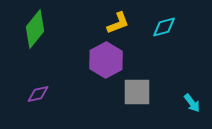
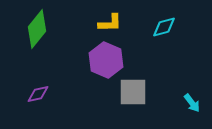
yellow L-shape: moved 8 px left; rotated 20 degrees clockwise
green diamond: moved 2 px right
purple hexagon: rotated 8 degrees counterclockwise
gray square: moved 4 px left
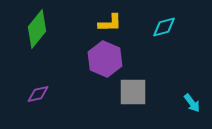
purple hexagon: moved 1 px left, 1 px up
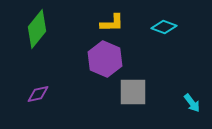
yellow L-shape: moved 2 px right
cyan diamond: rotated 35 degrees clockwise
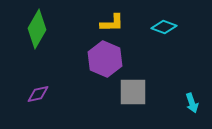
green diamond: rotated 9 degrees counterclockwise
cyan arrow: rotated 18 degrees clockwise
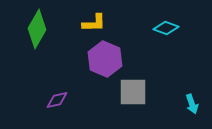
yellow L-shape: moved 18 px left
cyan diamond: moved 2 px right, 1 px down
purple diamond: moved 19 px right, 6 px down
cyan arrow: moved 1 px down
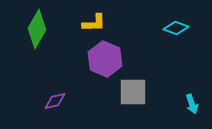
cyan diamond: moved 10 px right
purple diamond: moved 2 px left, 1 px down
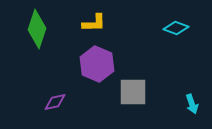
green diamond: rotated 12 degrees counterclockwise
purple hexagon: moved 8 px left, 5 px down
purple diamond: moved 1 px down
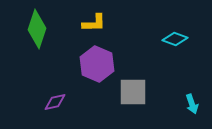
cyan diamond: moved 1 px left, 11 px down
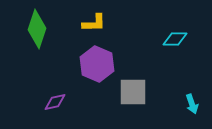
cyan diamond: rotated 20 degrees counterclockwise
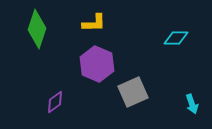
cyan diamond: moved 1 px right, 1 px up
gray square: rotated 24 degrees counterclockwise
purple diamond: rotated 25 degrees counterclockwise
